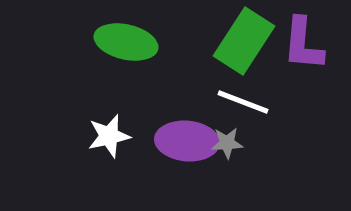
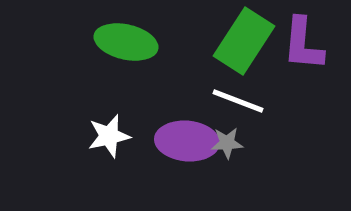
white line: moved 5 px left, 1 px up
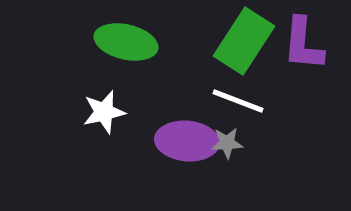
white star: moved 5 px left, 24 px up
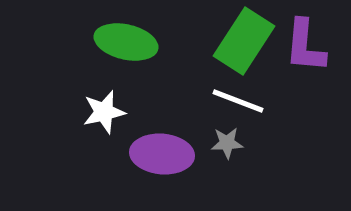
purple L-shape: moved 2 px right, 2 px down
purple ellipse: moved 25 px left, 13 px down
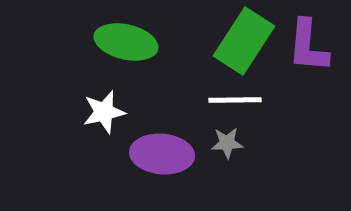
purple L-shape: moved 3 px right
white line: moved 3 px left, 1 px up; rotated 22 degrees counterclockwise
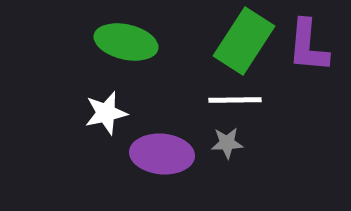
white star: moved 2 px right, 1 px down
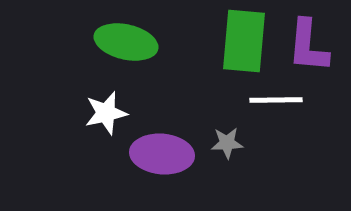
green rectangle: rotated 28 degrees counterclockwise
white line: moved 41 px right
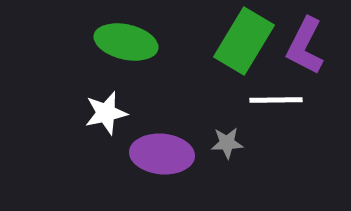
green rectangle: rotated 26 degrees clockwise
purple L-shape: moved 3 px left; rotated 22 degrees clockwise
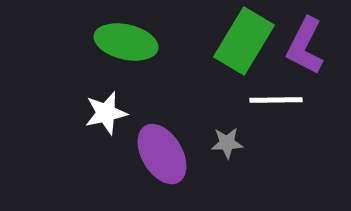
purple ellipse: rotated 54 degrees clockwise
